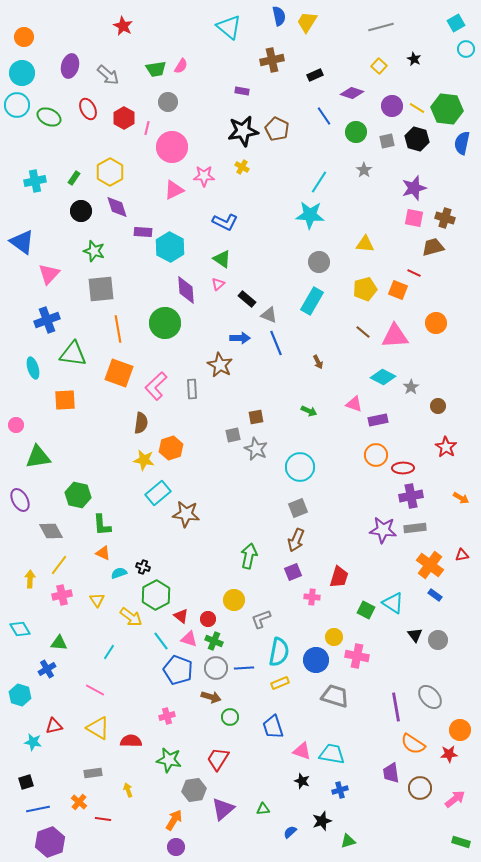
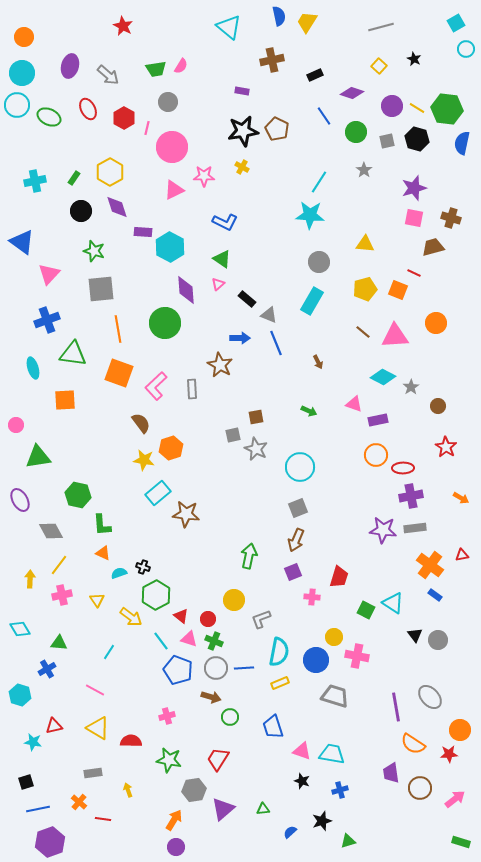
brown cross at (445, 218): moved 6 px right
brown semicircle at (141, 423): rotated 45 degrees counterclockwise
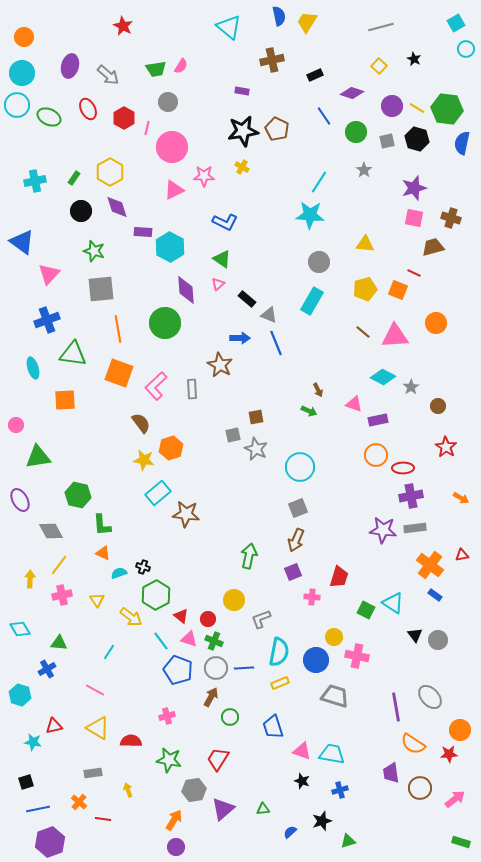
brown arrow at (318, 362): moved 28 px down
brown arrow at (211, 697): rotated 78 degrees counterclockwise
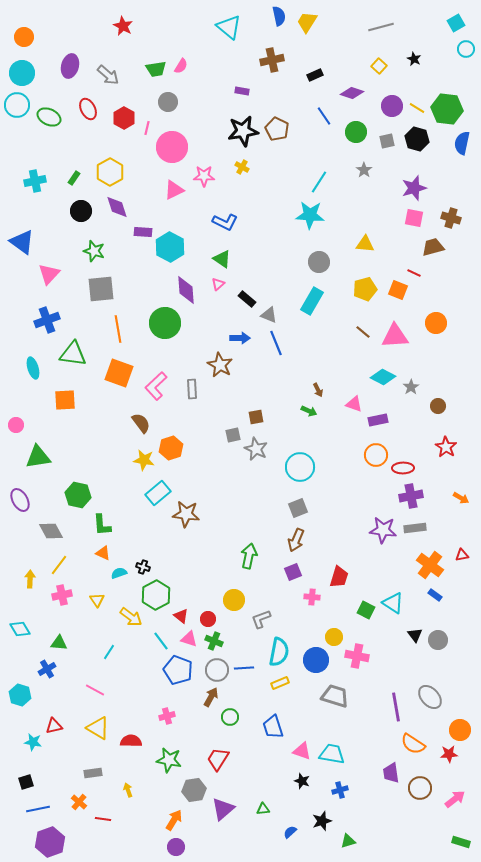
gray circle at (216, 668): moved 1 px right, 2 px down
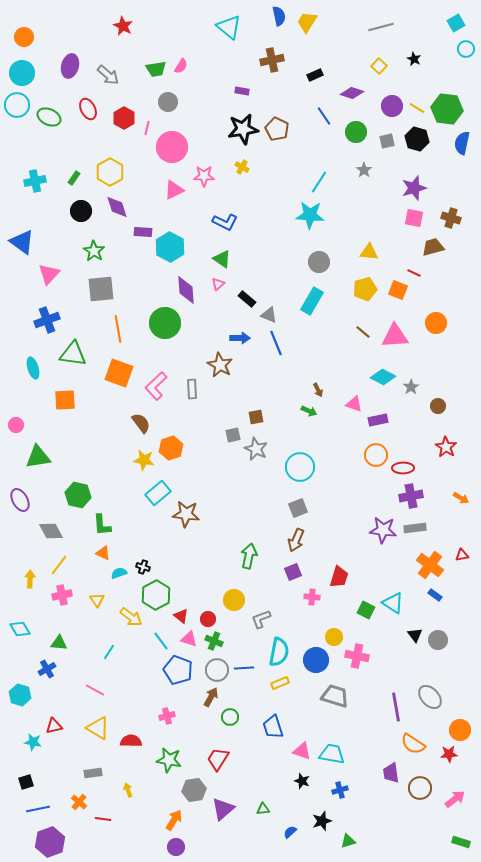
black star at (243, 131): moved 2 px up
yellow triangle at (365, 244): moved 4 px right, 8 px down
green star at (94, 251): rotated 15 degrees clockwise
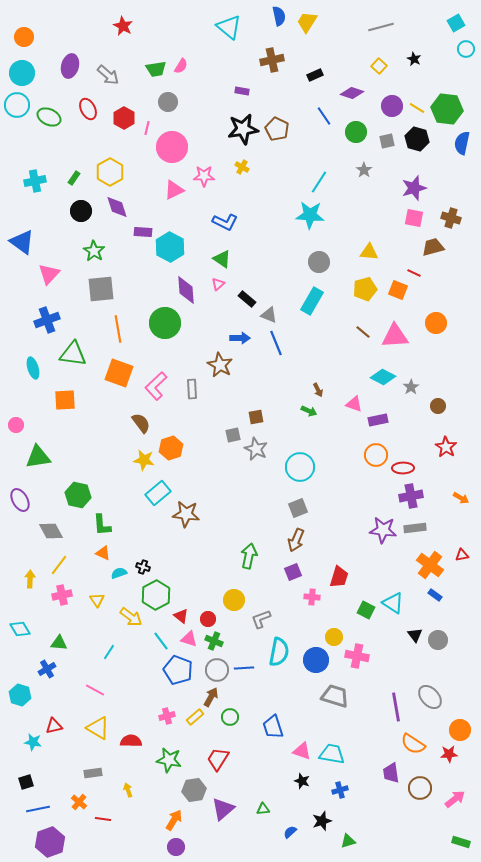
yellow rectangle at (280, 683): moved 85 px left, 34 px down; rotated 18 degrees counterclockwise
